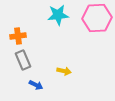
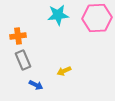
yellow arrow: rotated 144 degrees clockwise
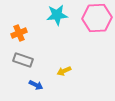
cyan star: moved 1 px left
orange cross: moved 1 px right, 3 px up; rotated 14 degrees counterclockwise
gray rectangle: rotated 48 degrees counterclockwise
